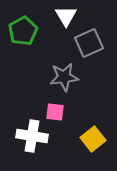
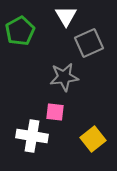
green pentagon: moved 3 px left
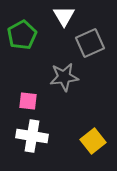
white triangle: moved 2 px left
green pentagon: moved 2 px right, 4 px down
gray square: moved 1 px right
pink square: moved 27 px left, 11 px up
yellow square: moved 2 px down
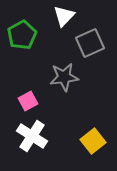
white triangle: rotated 15 degrees clockwise
pink square: rotated 36 degrees counterclockwise
white cross: rotated 24 degrees clockwise
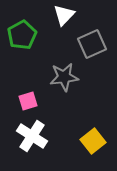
white triangle: moved 1 px up
gray square: moved 2 px right, 1 px down
pink square: rotated 12 degrees clockwise
